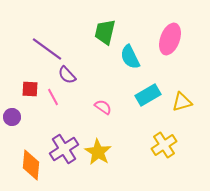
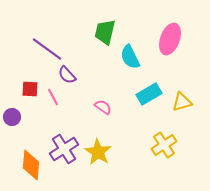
cyan rectangle: moved 1 px right, 1 px up
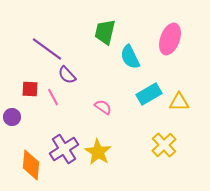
yellow triangle: moved 3 px left; rotated 15 degrees clockwise
yellow cross: rotated 10 degrees counterclockwise
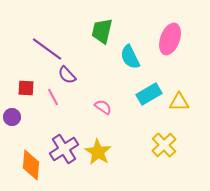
green trapezoid: moved 3 px left, 1 px up
red square: moved 4 px left, 1 px up
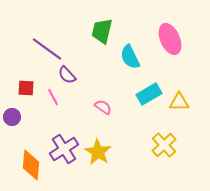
pink ellipse: rotated 44 degrees counterclockwise
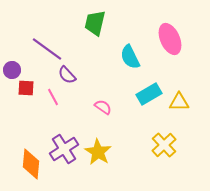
green trapezoid: moved 7 px left, 8 px up
purple circle: moved 47 px up
orange diamond: moved 1 px up
